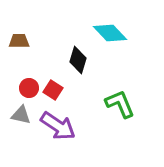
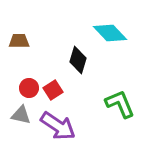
red square: rotated 24 degrees clockwise
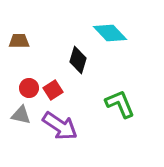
purple arrow: moved 2 px right
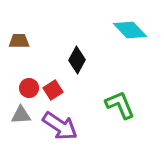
cyan diamond: moved 20 px right, 3 px up
black diamond: moved 1 px left; rotated 12 degrees clockwise
green L-shape: moved 1 px down
gray triangle: rotated 15 degrees counterclockwise
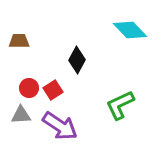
green L-shape: rotated 92 degrees counterclockwise
